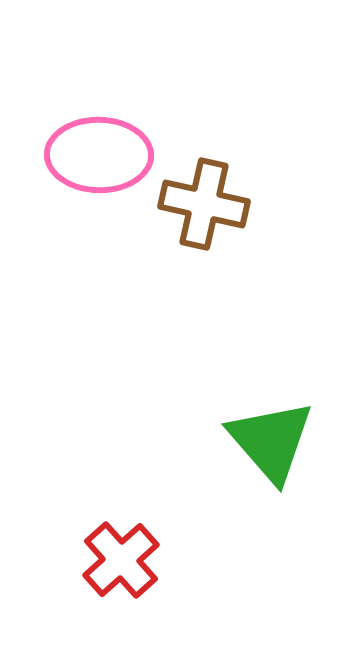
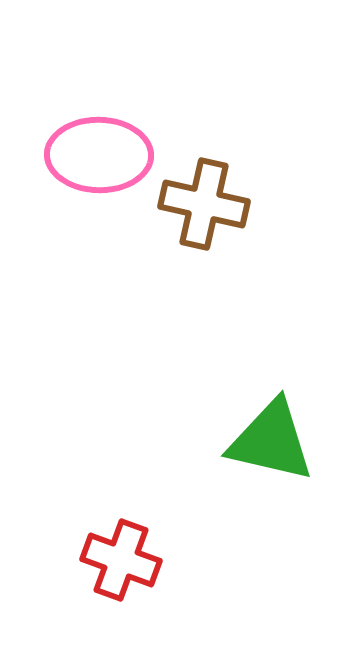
green triangle: rotated 36 degrees counterclockwise
red cross: rotated 28 degrees counterclockwise
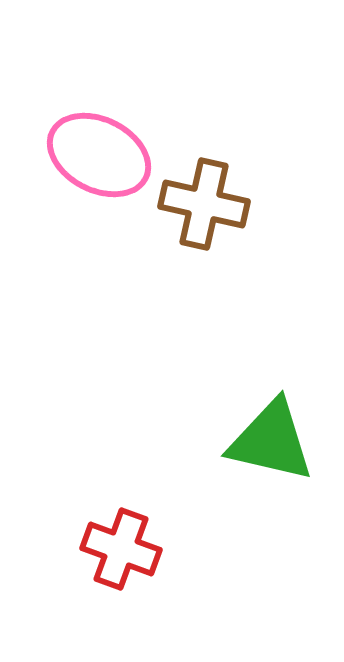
pink ellipse: rotated 26 degrees clockwise
red cross: moved 11 px up
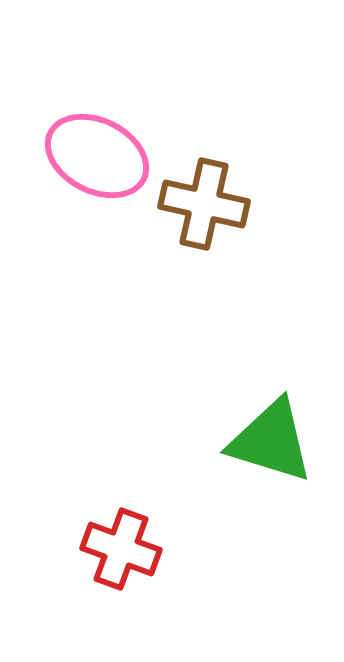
pink ellipse: moved 2 px left, 1 px down
green triangle: rotated 4 degrees clockwise
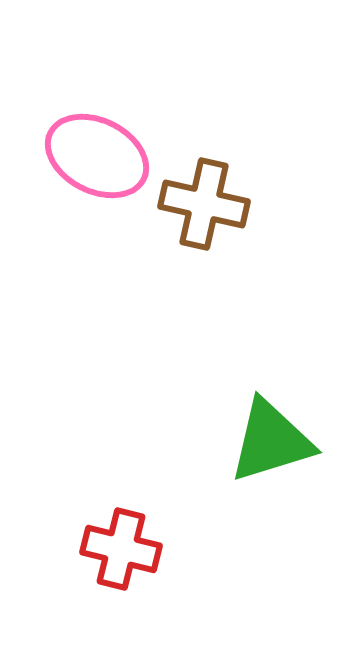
green triangle: rotated 34 degrees counterclockwise
red cross: rotated 6 degrees counterclockwise
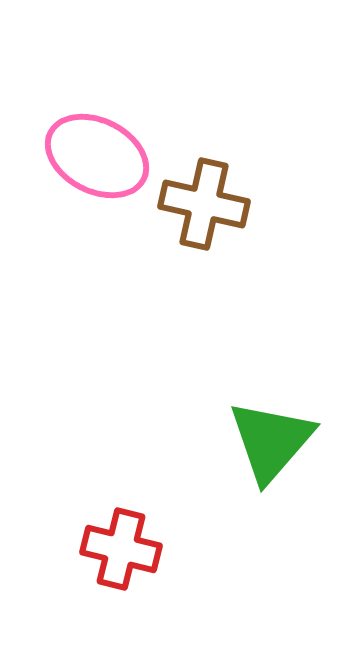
green triangle: rotated 32 degrees counterclockwise
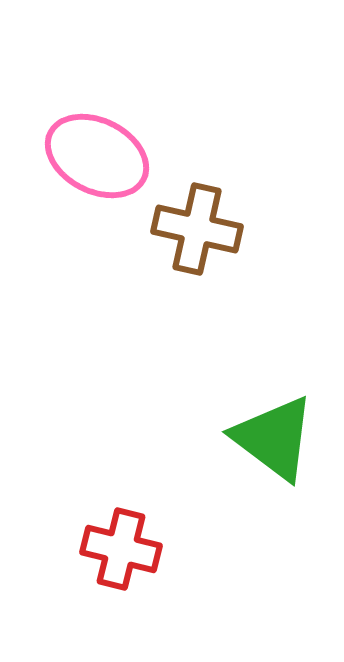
brown cross: moved 7 px left, 25 px down
green triangle: moved 3 px right, 3 px up; rotated 34 degrees counterclockwise
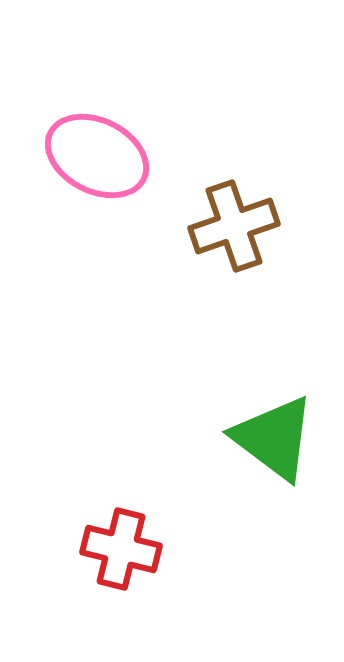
brown cross: moved 37 px right, 3 px up; rotated 32 degrees counterclockwise
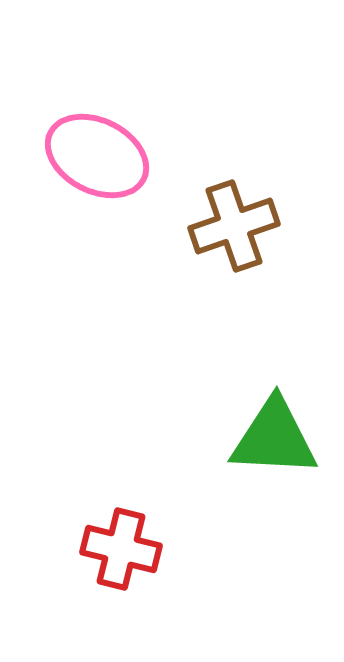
green triangle: rotated 34 degrees counterclockwise
